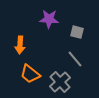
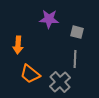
orange arrow: moved 2 px left
gray line: rotated 42 degrees clockwise
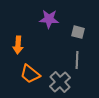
gray square: moved 1 px right
gray line: moved 2 px right, 1 px down
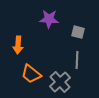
orange trapezoid: moved 1 px right
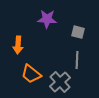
purple star: moved 2 px left
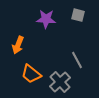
purple star: moved 1 px left
gray square: moved 17 px up
orange arrow: rotated 18 degrees clockwise
gray line: rotated 30 degrees counterclockwise
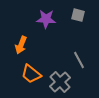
orange arrow: moved 3 px right
gray line: moved 2 px right
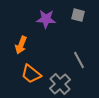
gray cross: moved 2 px down
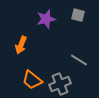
purple star: rotated 18 degrees counterclockwise
gray line: rotated 30 degrees counterclockwise
orange trapezoid: moved 1 px right, 6 px down
gray cross: rotated 20 degrees clockwise
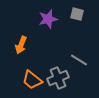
gray square: moved 1 px left, 1 px up
purple star: moved 2 px right
gray cross: moved 2 px left, 6 px up
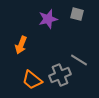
gray cross: moved 2 px right, 3 px up
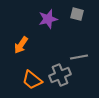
orange arrow: rotated 12 degrees clockwise
gray line: moved 3 px up; rotated 42 degrees counterclockwise
